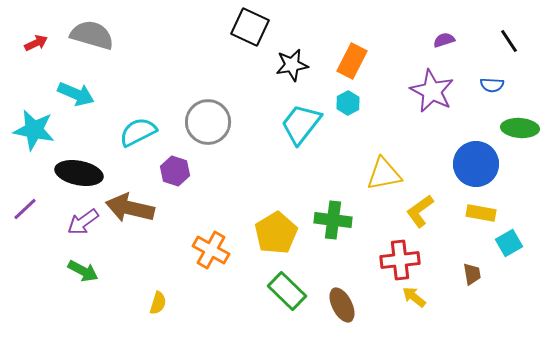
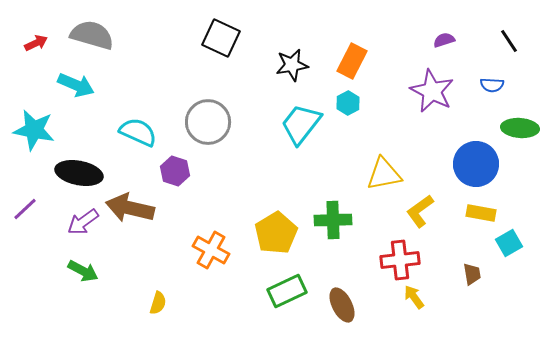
black square: moved 29 px left, 11 px down
cyan arrow: moved 9 px up
cyan semicircle: rotated 51 degrees clockwise
green cross: rotated 9 degrees counterclockwise
green rectangle: rotated 69 degrees counterclockwise
yellow arrow: rotated 15 degrees clockwise
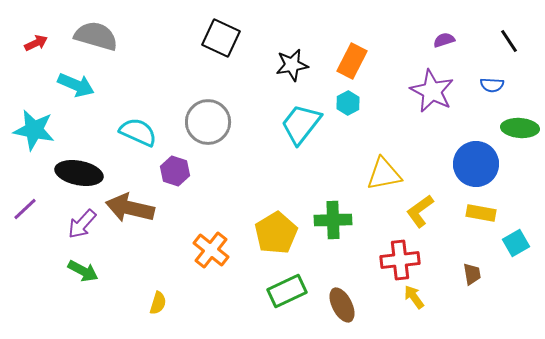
gray semicircle: moved 4 px right, 1 px down
purple arrow: moved 1 px left, 2 px down; rotated 12 degrees counterclockwise
cyan square: moved 7 px right
orange cross: rotated 9 degrees clockwise
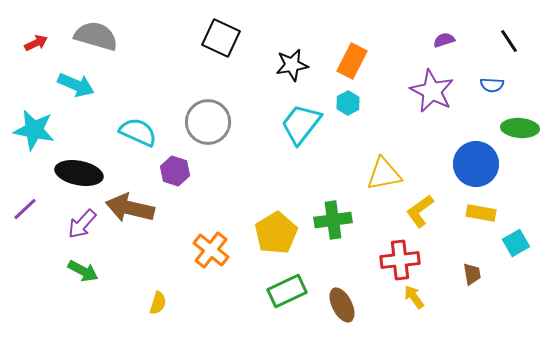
green cross: rotated 6 degrees counterclockwise
